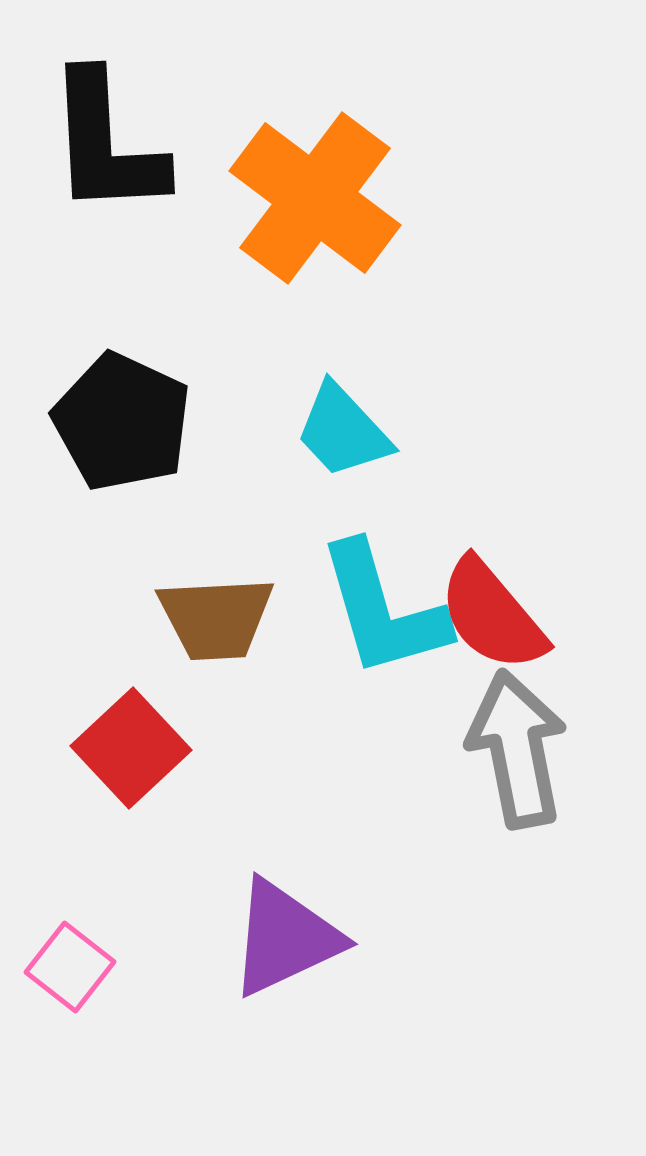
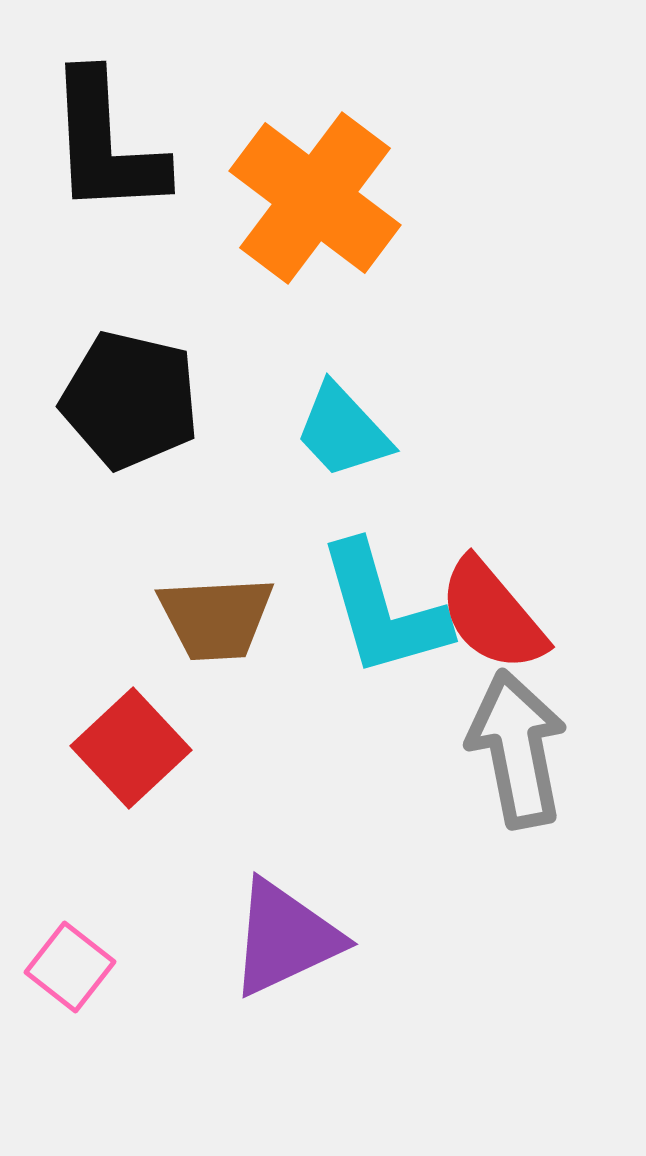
black pentagon: moved 8 px right, 22 px up; rotated 12 degrees counterclockwise
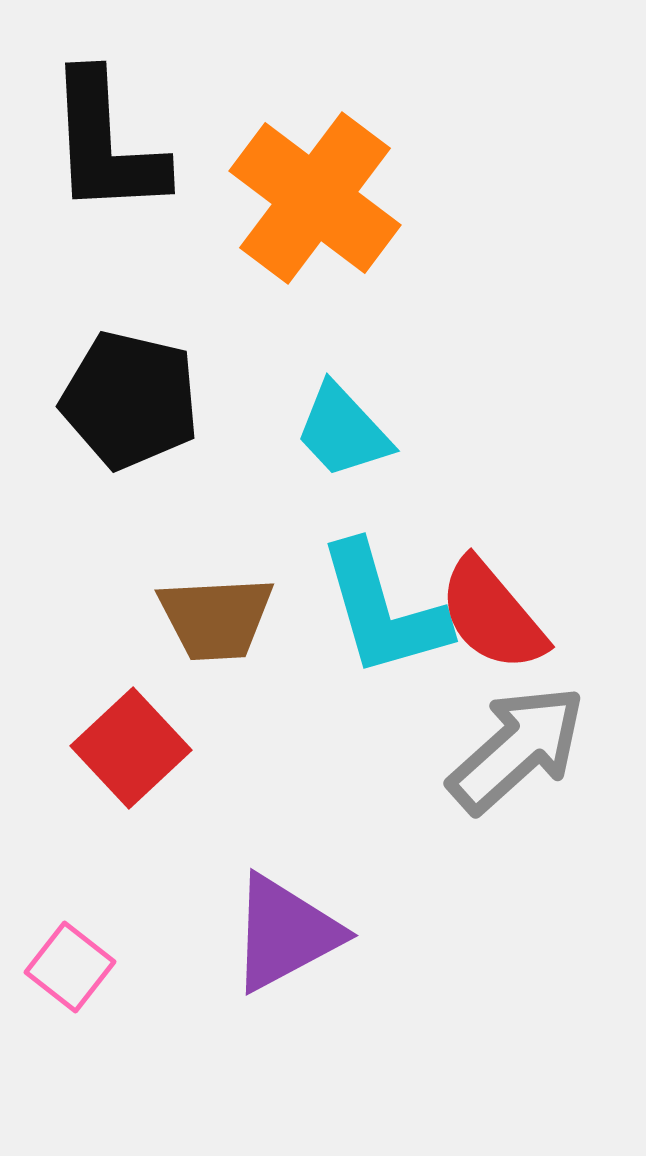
gray arrow: rotated 59 degrees clockwise
purple triangle: moved 5 px up; rotated 3 degrees counterclockwise
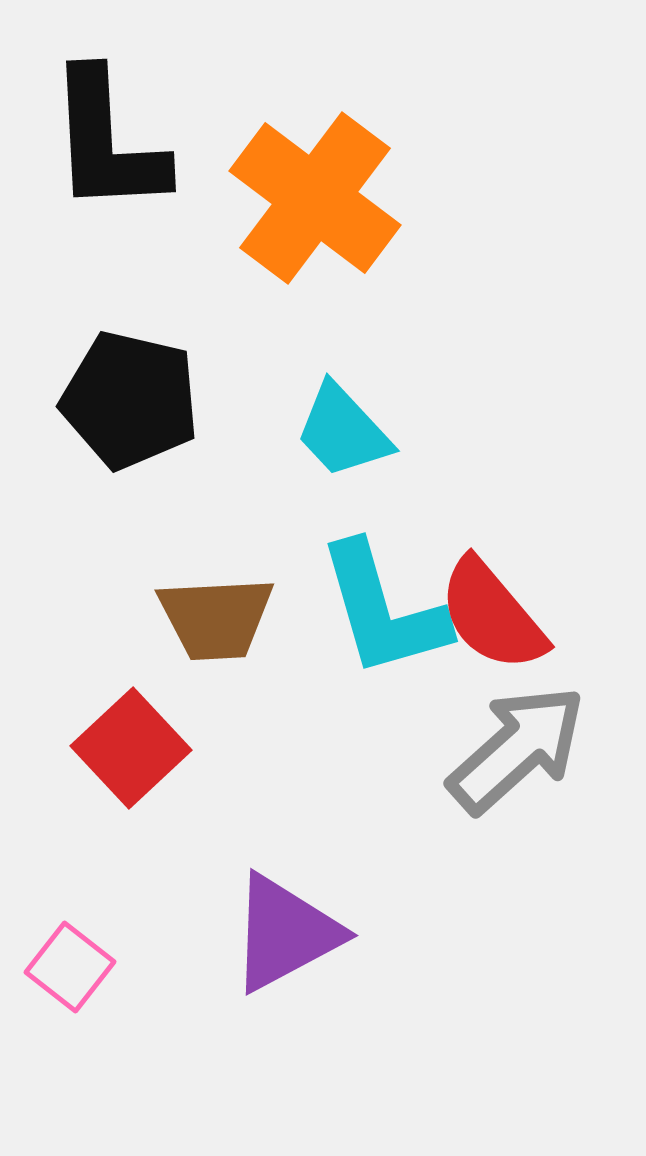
black L-shape: moved 1 px right, 2 px up
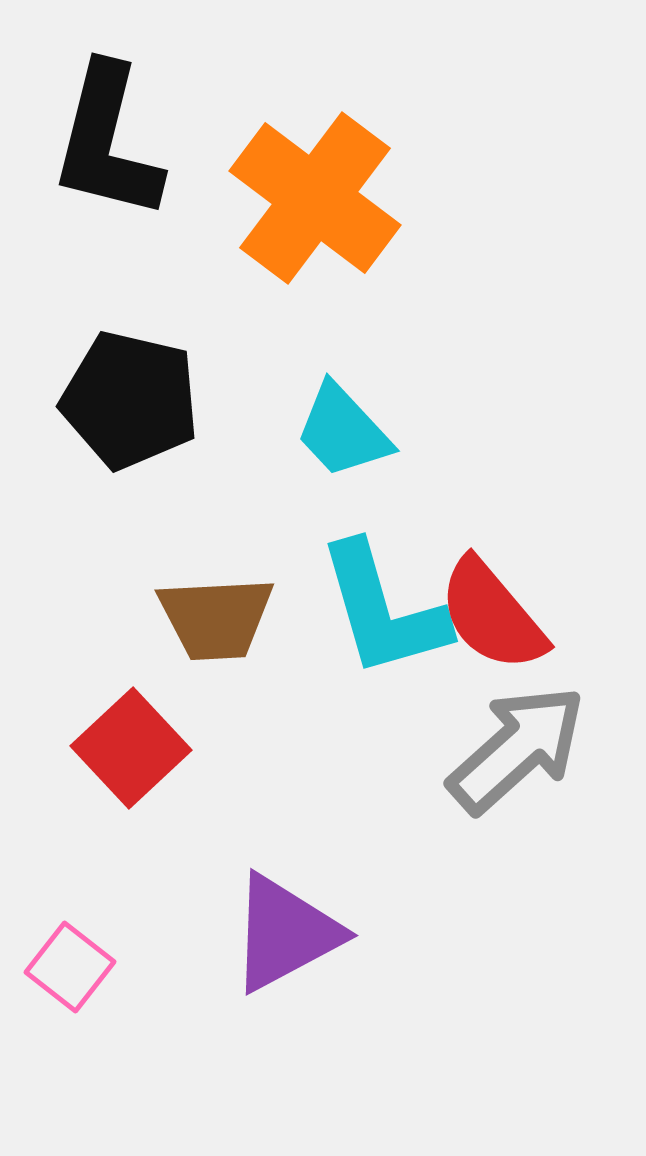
black L-shape: rotated 17 degrees clockwise
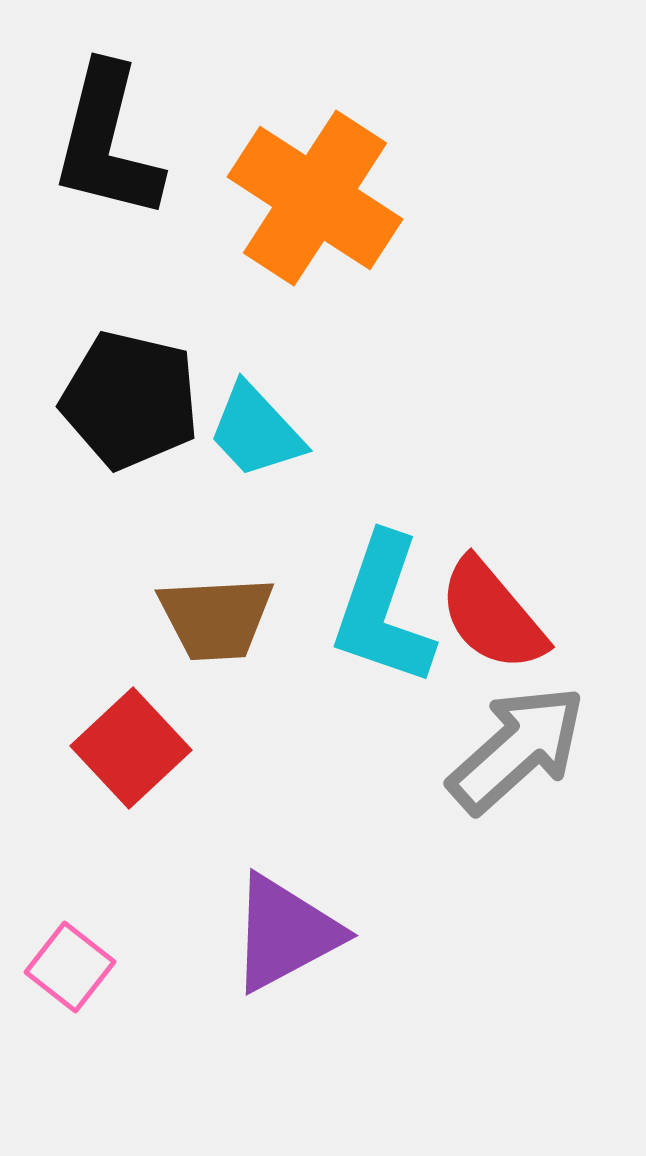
orange cross: rotated 4 degrees counterclockwise
cyan trapezoid: moved 87 px left
cyan L-shape: rotated 35 degrees clockwise
